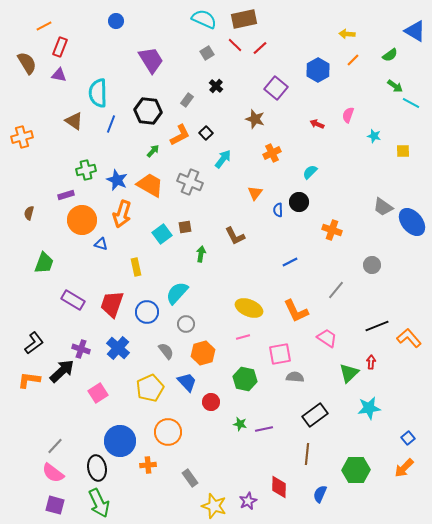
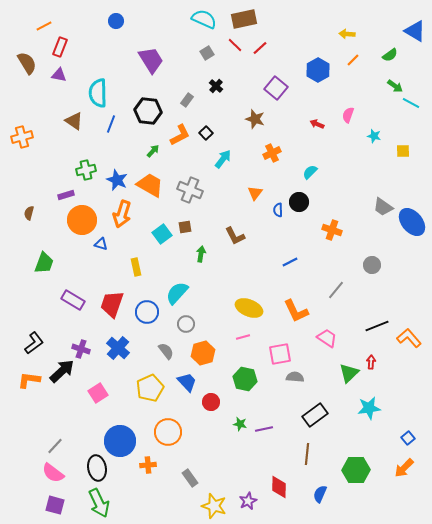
gray cross at (190, 182): moved 8 px down
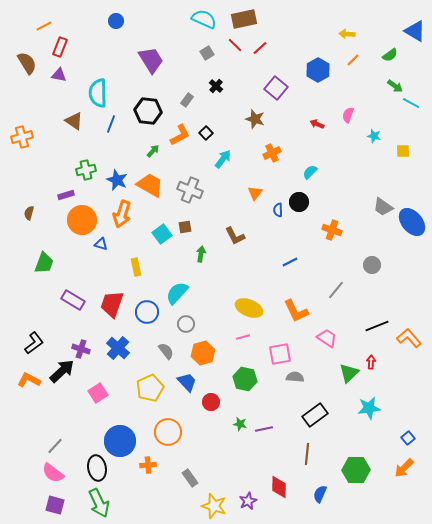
orange L-shape at (29, 380): rotated 20 degrees clockwise
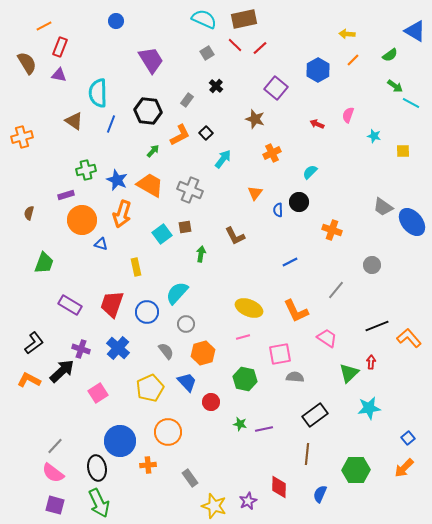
purple rectangle at (73, 300): moved 3 px left, 5 px down
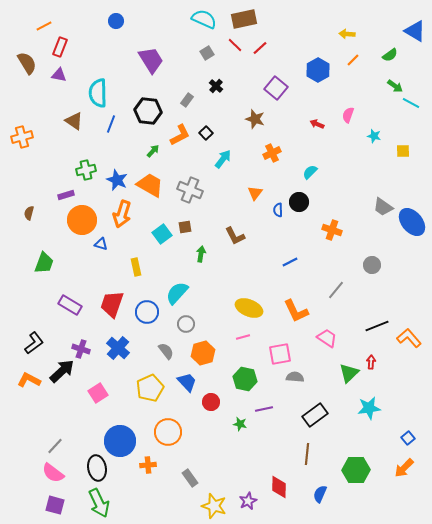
purple line at (264, 429): moved 20 px up
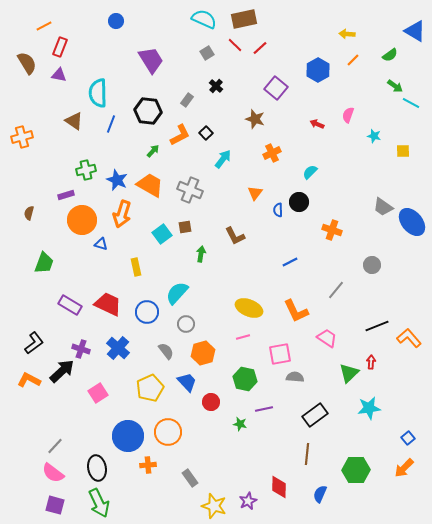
red trapezoid at (112, 304): moved 4 px left; rotated 96 degrees clockwise
blue circle at (120, 441): moved 8 px right, 5 px up
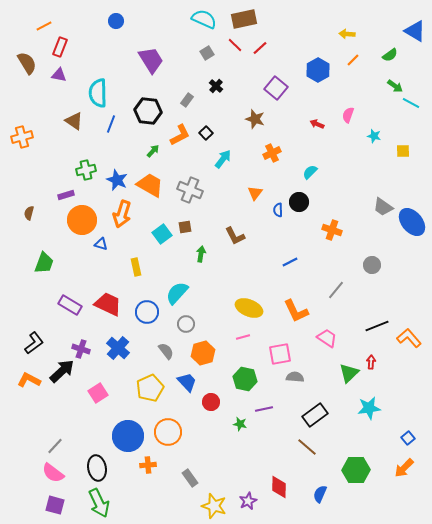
brown line at (307, 454): moved 7 px up; rotated 55 degrees counterclockwise
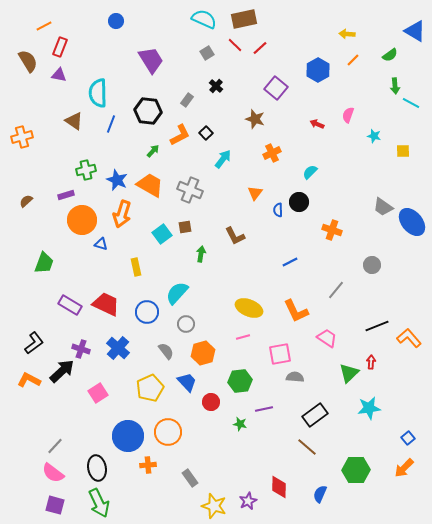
brown semicircle at (27, 63): moved 1 px right, 2 px up
green arrow at (395, 86): rotated 49 degrees clockwise
brown semicircle at (29, 213): moved 3 px left, 12 px up; rotated 32 degrees clockwise
red trapezoid at (108, 304): moved 2 px left
green hexagon at (245, 379): moved 5 px left, 2 px down; rotated 20 degrees counterclockwise
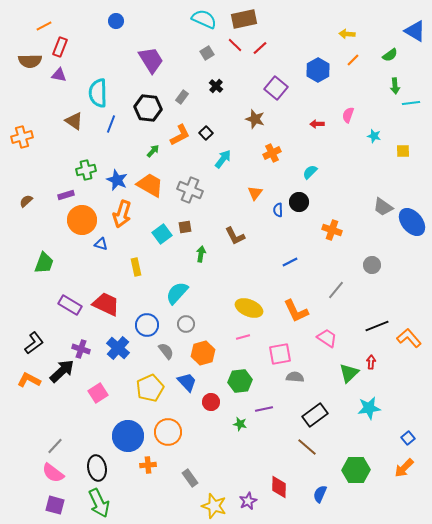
brown semicircle at (28, 61): moved 2 px right; rotated 120 degrees clockwise
gray rectangle at (187, 100): moved 5 px left, 3 px up
cyan line at (411, 103): rotated 36 degrees counterclockwise
black hexagon at (148, 111): moved 3 px up
red arrow at (317, 124): rotated 24 degrees counterclockwise
blue circle at (147, 312): moved 13 px down
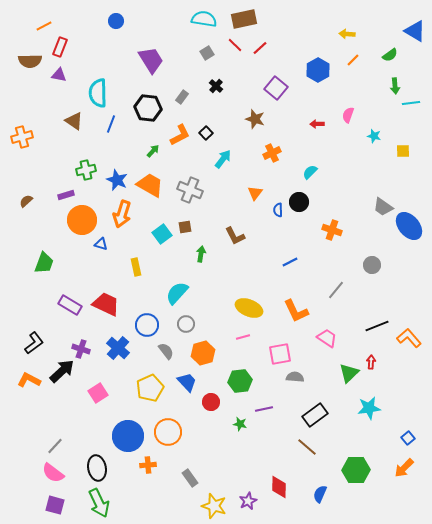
cyan semicircle at (204, 19): rotated 15 degrees counterclockwise
blue ellipse at (412, 222): moved 3 px left, 4 px down
